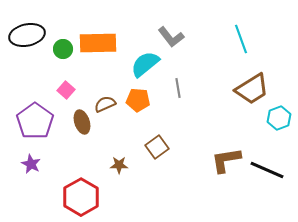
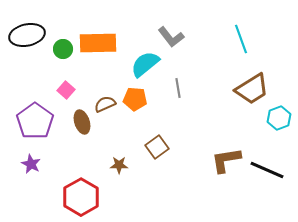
orange pentagon: moved 3 px left, 1 px up
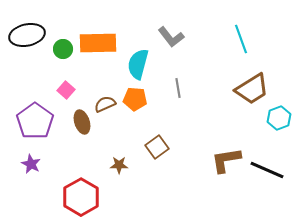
cyan semicircle: moved 7 px left; rotated 36 degrees counterclockwise
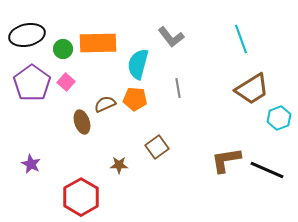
pink square: moved 8 px up
purple pentagon: moved 3 px left, 38 px up
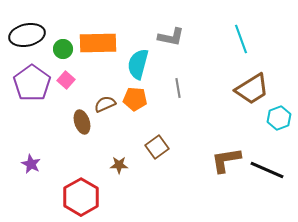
gray L-shape: rotated 40 degrees counterclockwise
pink square: moved 2 px up
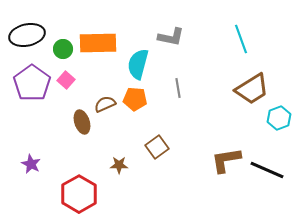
red hexagon: moved 2 px left, 3 px up
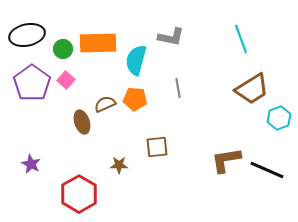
cyan semicircle: moved 2 px left, 4 px up
brown square: rotated 30 degrees clockwise
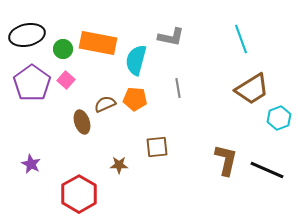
orange rectangle: rotated 12 degrees clockwise
brown L-shape: rotated 112 degrees clockwise
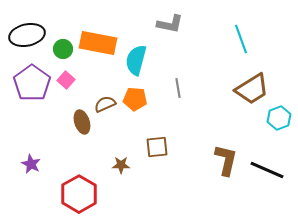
gray L-shape: moved 1 px left, 13 px up
brown star: moved 2 px right
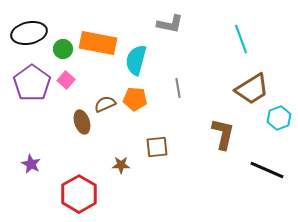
black ellipse: moved 2 px right, 2 px up
brown L-shape: moved 3 px left, 26 px up
